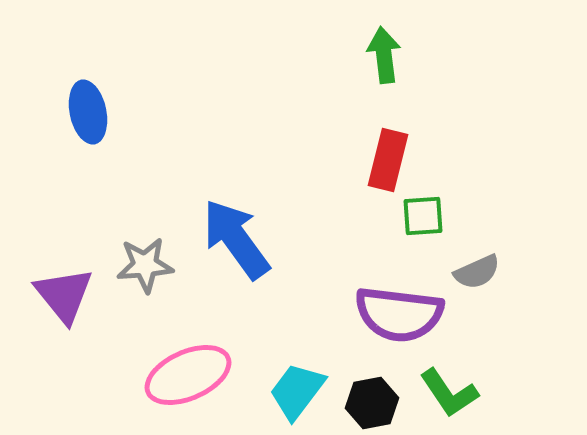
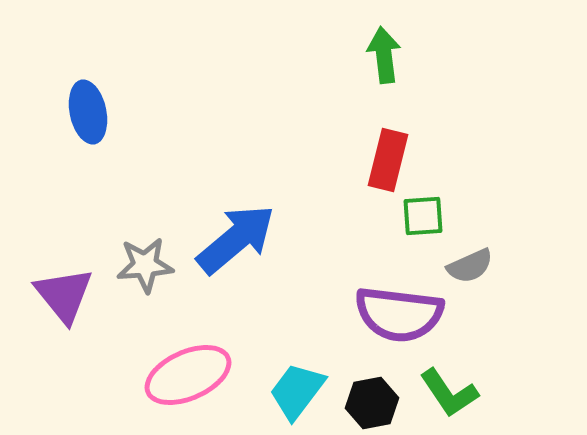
blue arrow: rotated 86 degrees clockwise
gray semicircle: moved 7 px left, 6 px up
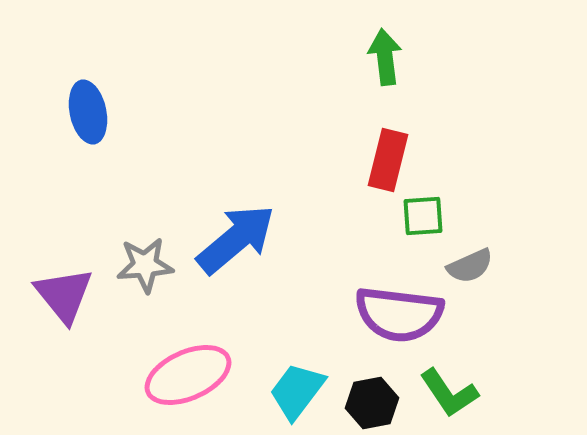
green arrow: moved 1 px right, 2 px down
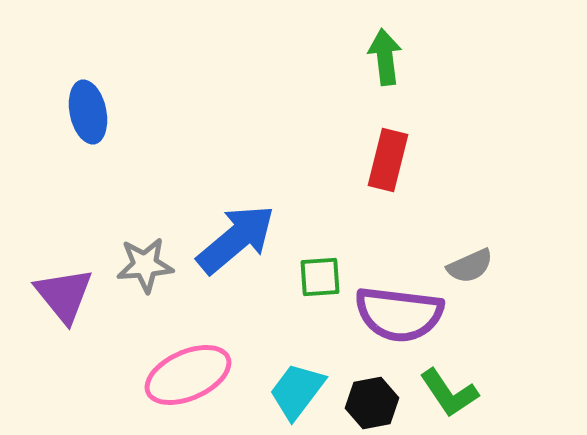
green square: moved 103 px left, 61 px down
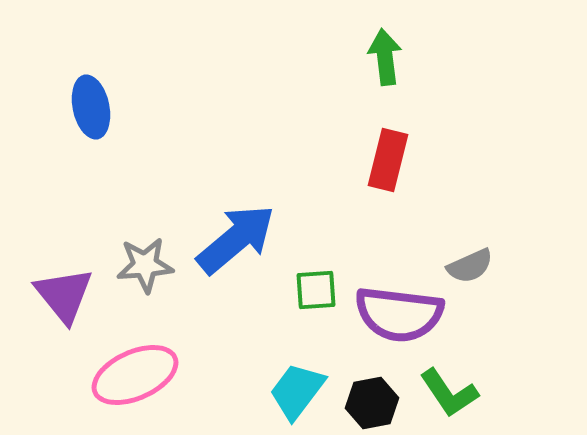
blue ellipse: moved 3 px right, 5 px up
green square: moved 4 px left, 13 px down
pink ellipse: moved 53 px left
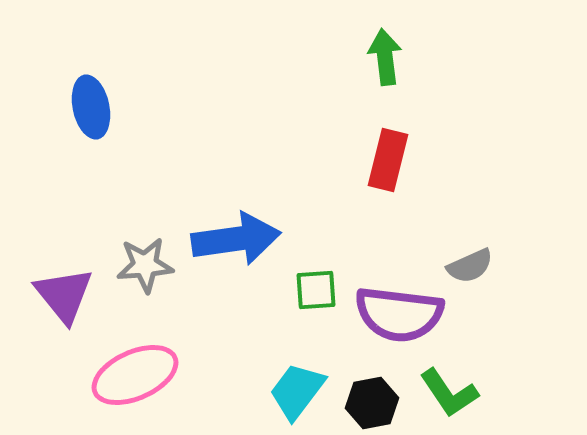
blue arrow: rotated 32 degrees clockwise
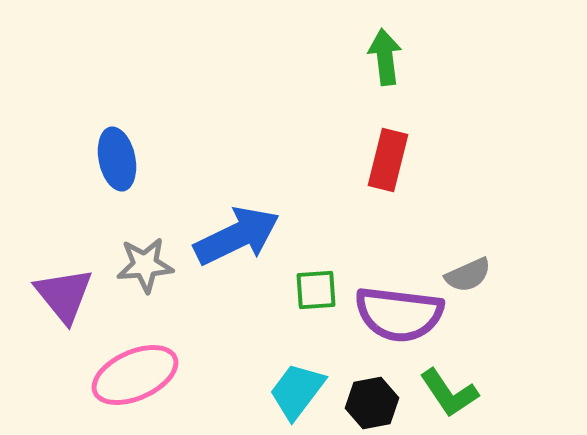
blue ellipse: moved 26 px right, 52 px down
blue arrow: moved 1 px right, 3 px up; rotated 18 degrees counterclockwise
gray semicircle: moved 2 px left, 9 px down
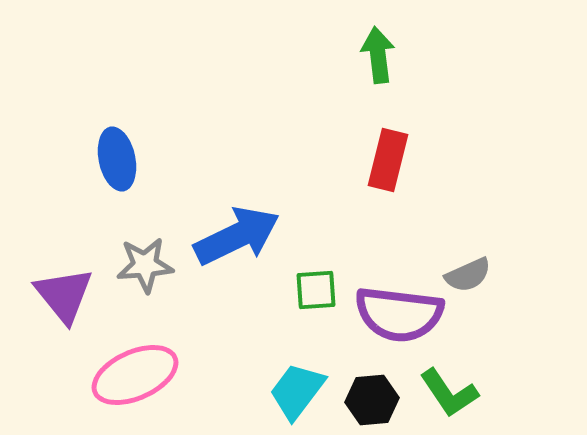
green arrow: moved 7 px left, 2 px up
black hexagon: moved 3 px up; rotated 6 degrees clockwise
